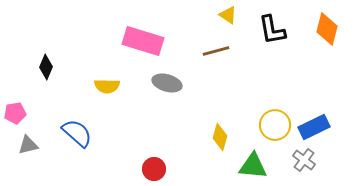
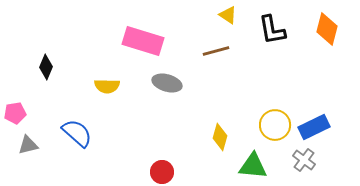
red circle: moved 8 px right, 3 px down
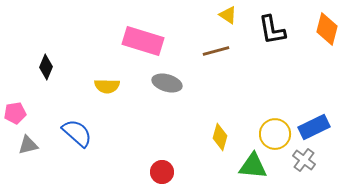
yellow circle: moved 9 px down
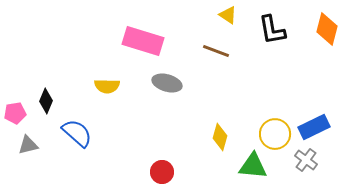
brown line: rotated 36 degrees clockwise
black diamond: moved 34 px down
gray cross: moved 2 px right
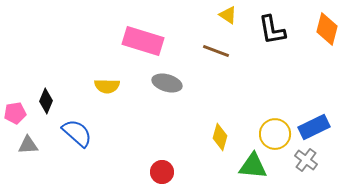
gray triangle: rotated 10 degrees clockwise
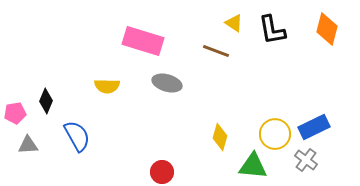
yellow triangle: moved 6 px right, 8 px down
blue semicircle: moved 3 px down; rotated 20 degrees clockwise
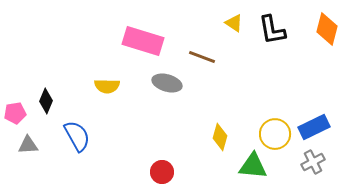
brown line: moved 14 px left, 6 px down
gray cross: moved 7 px right, 2 px down; rotated 25 degrees clockwise
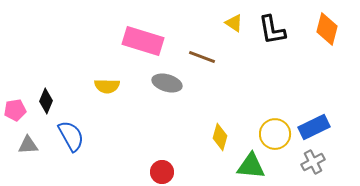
pink pentagon: moved 3 px up
blue semicircle: moved 6 px left
green triangle: moved 2 px left
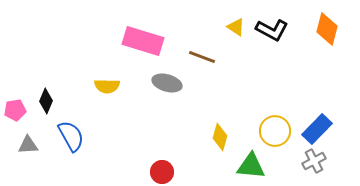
yellow triangle: moved 2 px right, 4 px down
black L-shape: rotated 52 degrees counterclockwise
blue rectangle: moved 3 px right, 2 px down; rotated 20 degrees counterclockwise
yellow circle: moved 3 px up
gray cross: moved 1 px right, 1 px up
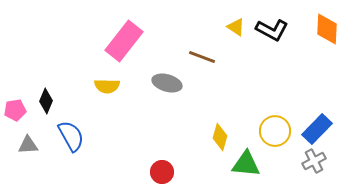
orange diamond: rotated 12 degrees counterclockwise
pink rectangle: moved 19 px left; rotated 69 degrees counterclockwise
green triangle: moved 5 px left, 2 px up
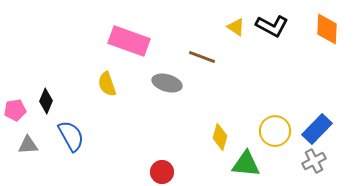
black L-shape: moved 4 px up
pink rectangle: moved 5 px right; rotated 72 degrees clockwise
yellow semicircle: moved 2 px up; rotated 70 degrees clockwise
